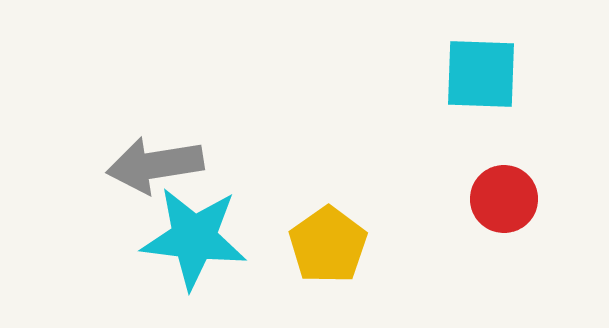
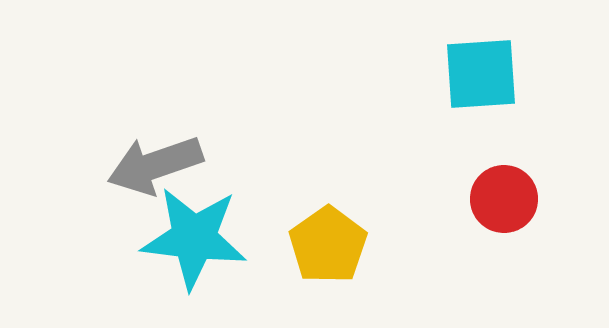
cyan square: rotated 6 degrees counterclockwise
gray arrow: rotated 10 degrees counterclockwise
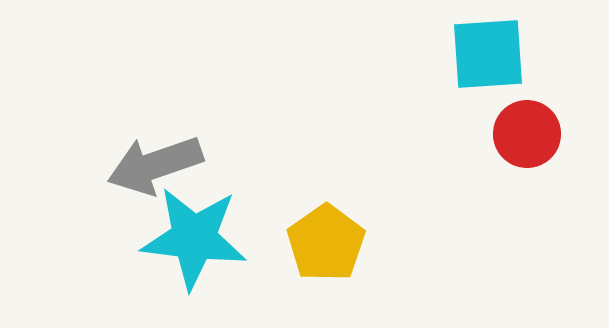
cyan square: moved 7 px right, 20 px up
red circle: moved 23 px right, 65 px up
yellow pentagon: moved 2 px left, 2 px up
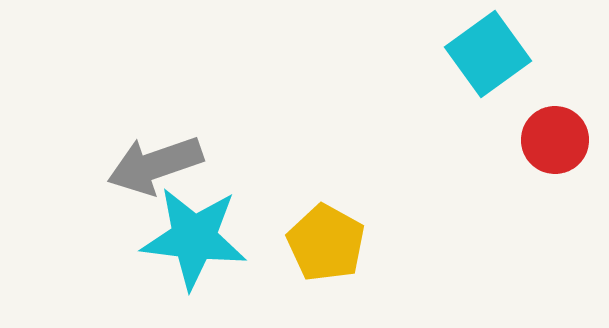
cyan square: rotated 32 degrees counterclockwise
red circle: moved 28 px right, 6 px down
yellow pentagon: rotated 8 degrees counterclockwise
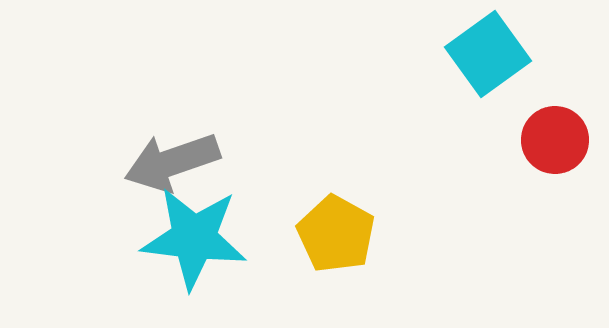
gray arrow: moved 17 px right, 3 px up
yellow pentagon: moved 10 px right, 9 px up
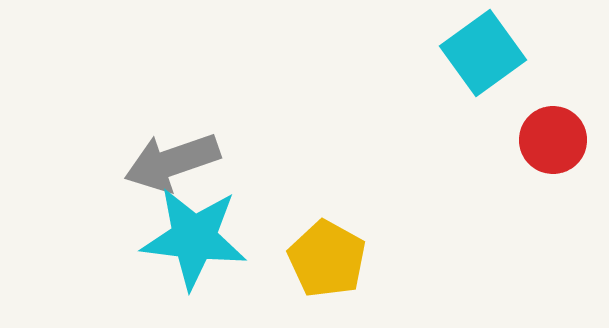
cyan square: moved 5 px left, 1 px up
red circle: moved 2 px left
yellow pentagon: moved 9 px left, 25 px down
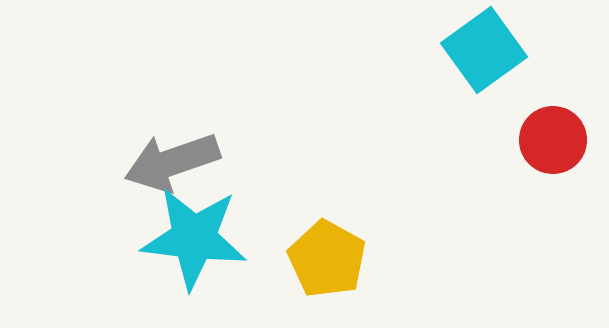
cyan square: moved 1 px right, 3 px up
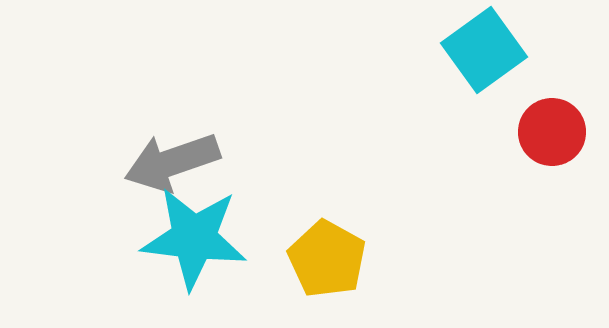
red circle: moved 1 px left, 8 px up
